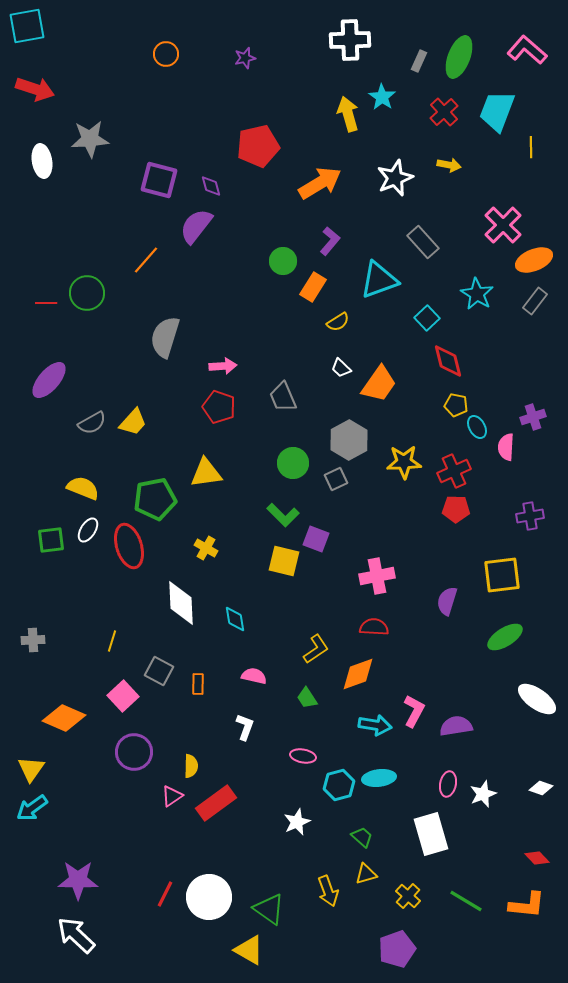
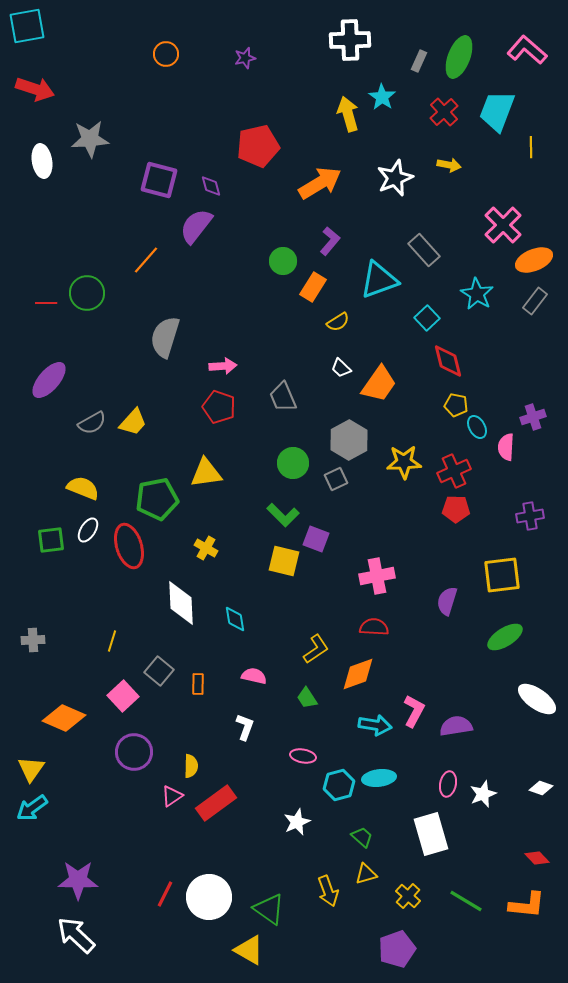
gray rectangle at (423, 242): moved 1 px right, 8 px down
green pentagon at (155, 499): moved 2 px right
gray square at (159, 671): rotated 12 degrees clockwise
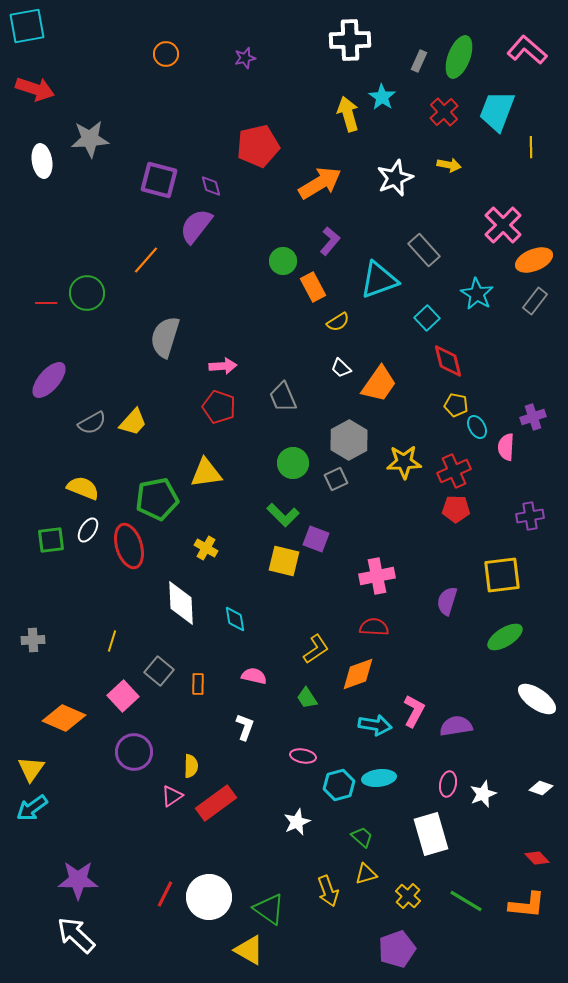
orange rectangle at (313, 287): rotated 60 degrees counterclockwise
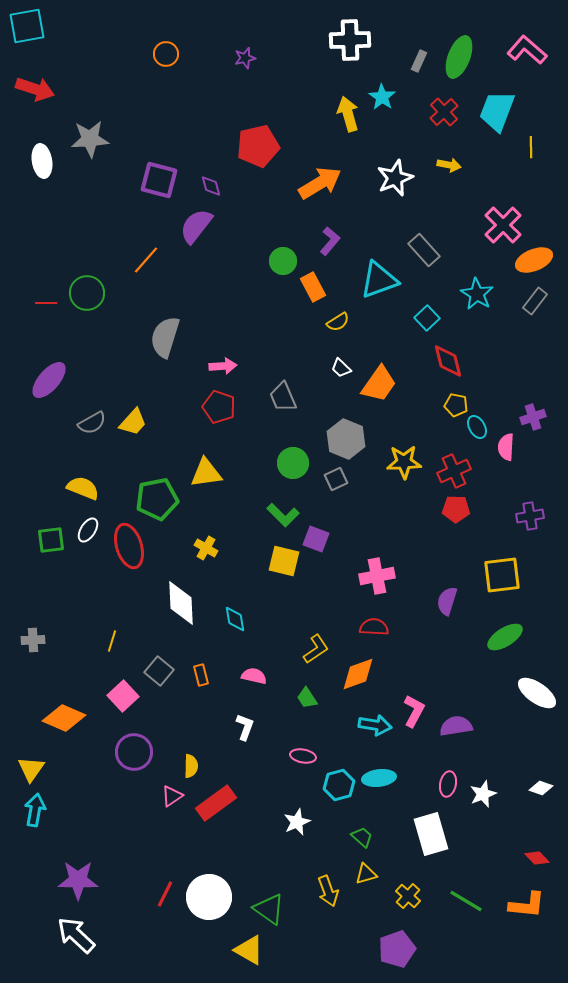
gray hexagon at (349, 440): moved 3 px left, 1 px up; rotated 9 degrees counterclockwise
orange rectangle at (198, 684): moved 3 px right, 9 px up; rotated 15 degrees counterclockwise
white ellipse at (537, 699): moved 6 px up
cyan arrow at (32, 808): moved 3 px right, 2 px down; rotated 136 degrees clockwise
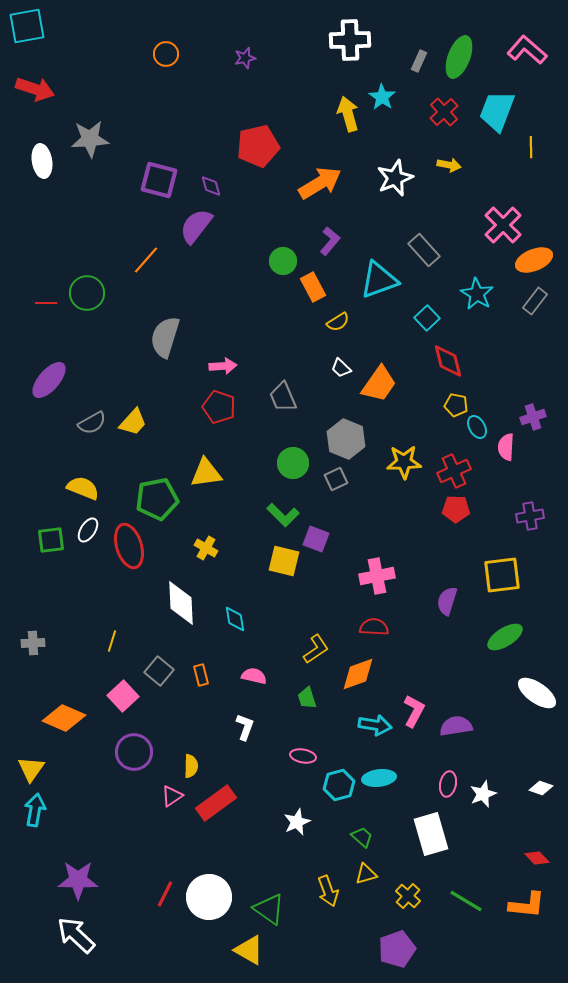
gray cross at (33, 640): moved 3 px down
green trapezoid at (307, 698): rotated 15 degrees clockwise
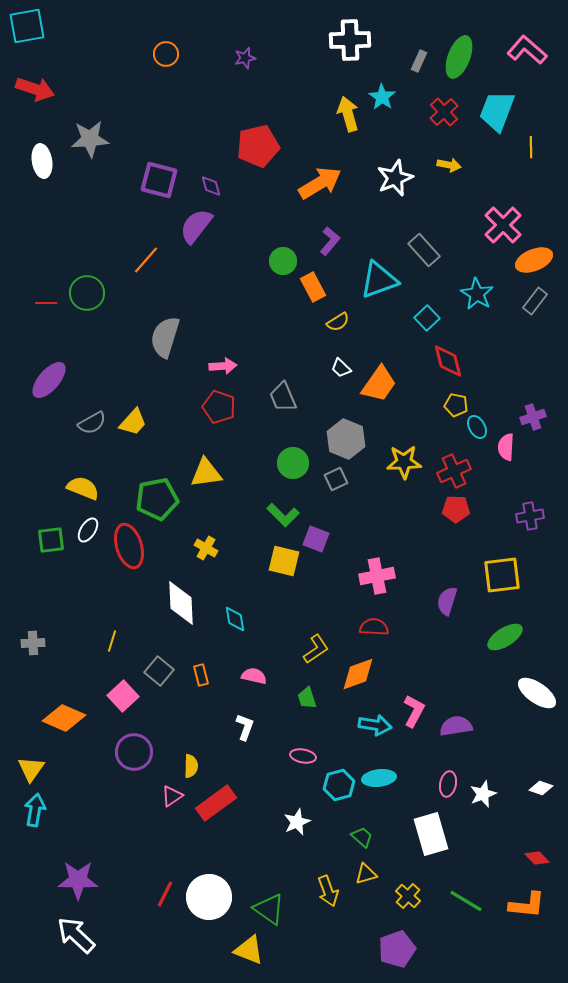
yellow triangle at (249, 950): rotated 8 degrees counterclockwise
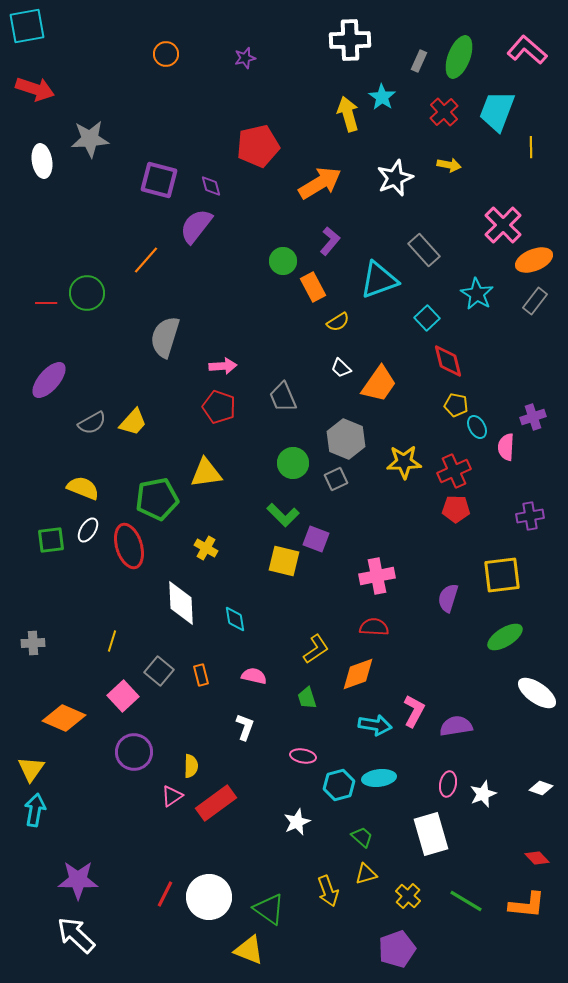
purple semicircle at (447, 601): moved 1 px right, 3 px up
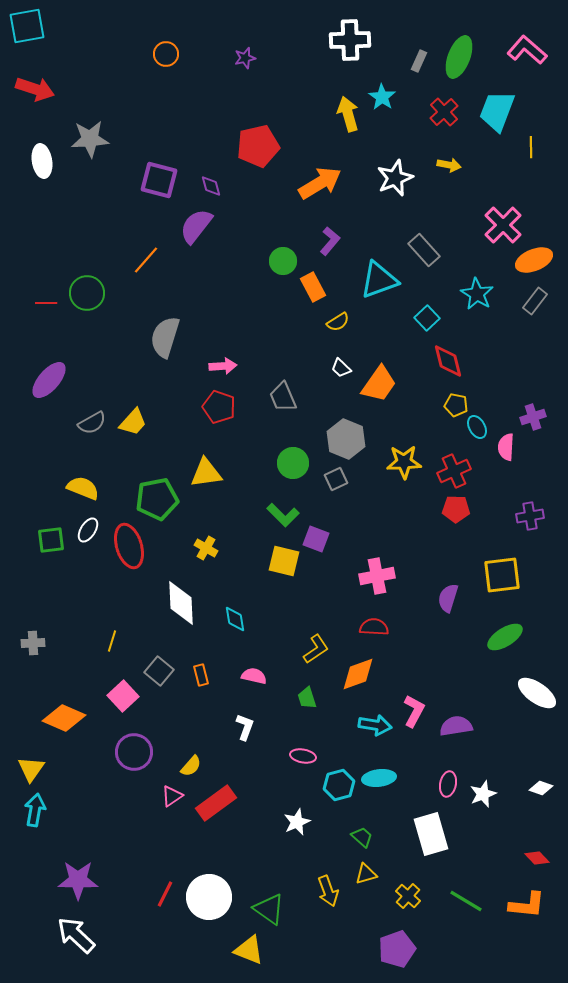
yellow semicircle at (191, 766): rotated 40 degrees clockwise
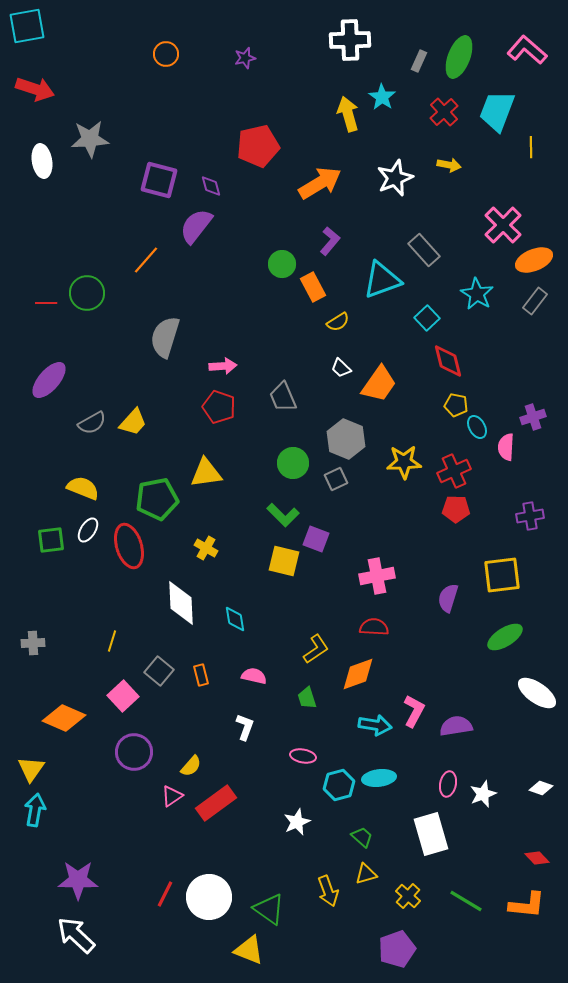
green circle at (283, 261): moved 1 px left, 3 px down
cyan triangle at (379, 280): moved 3 px right
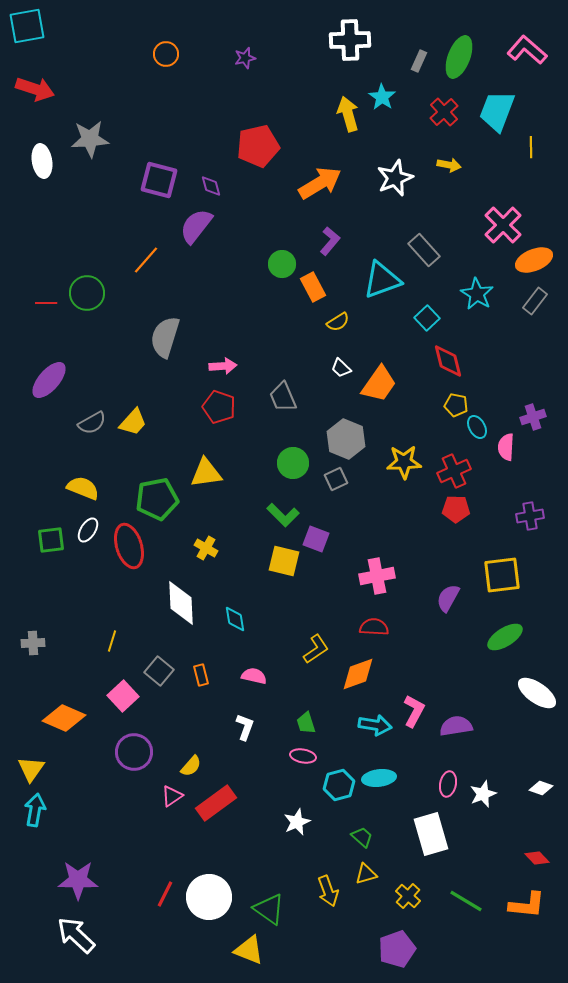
purple semicircle at (448, 598): rotated 12 degrees clockwise
green trapezoid at (307, 698): moved 1 px left, 25 px down
